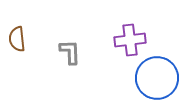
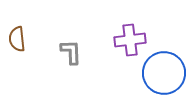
gray L-shape: moved 1 px right
blue circle: moved 7 px right, 5 px up
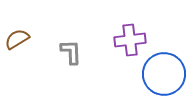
brown semicircle: rotated 65 degrees clockwise
blue circle: moved 1 px down
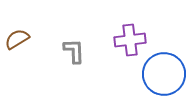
gray L-shape: moved 3 px right, 1 px up
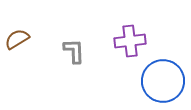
purple cross: moved 1 px down
blue circle: moved 1 px left, 7 px down
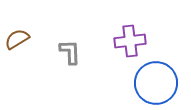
gray L-shape: moved 4 px left, 1 px down
blue circle: moved 7 px left, 2 px down
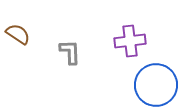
brown semicircle: moved 1 px right, 5 px up; rotated 65 degrees clockwise
blue circle: moved 2 px down
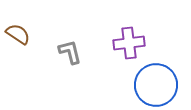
purple cross: moved 1 px left, 2 px down
gray L-shape: rotated 12 degrees counterclockwise
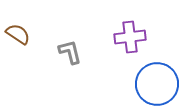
purple cross: moved 1 px right, 6 px up
blue circle: moved 1 px right, 1 px up
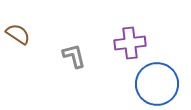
purple cross: moved 6 px down
gray L-shape: moved 4 px right, 4 px down
